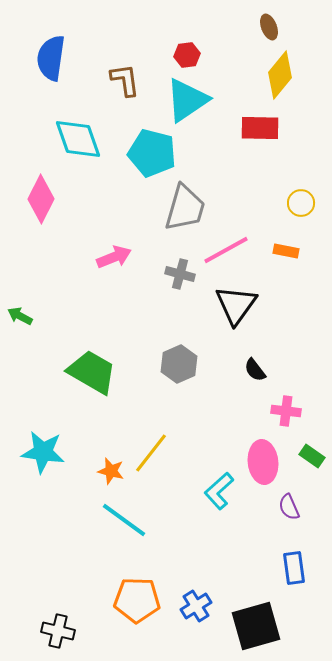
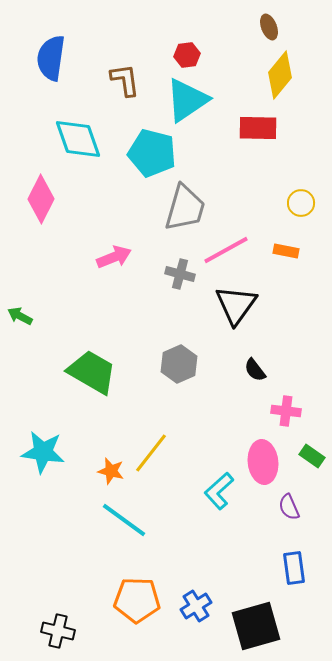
red rectangle: moved 2 px left
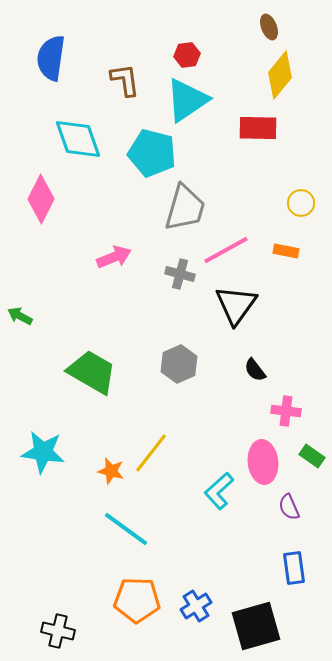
cyan line: moved 2 px right, 9 px down
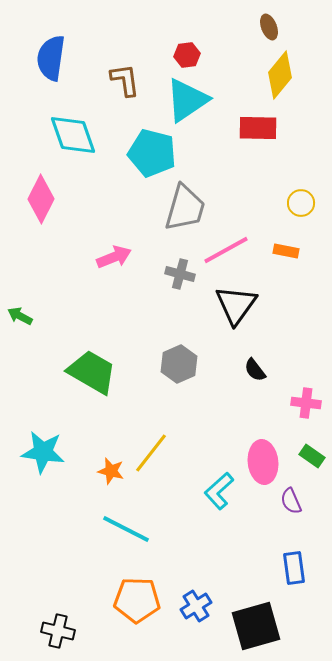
cyan diamond: moved 5 px left, 4 px up
pink cross: moved 20 px right, 8 px up
purple semicircle: moved 2 px right, 6 px up
cyan line: rotated 9 degrees counterclockwise
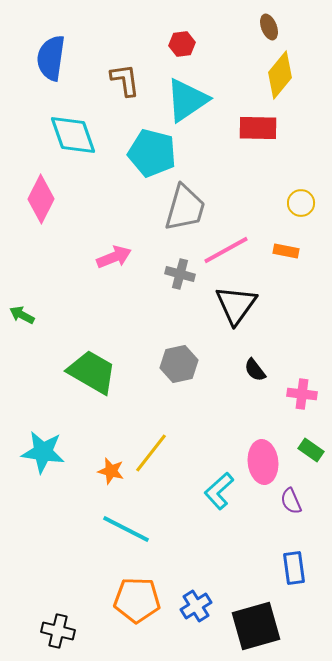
red hexagon: moved 5 px left, 11 px up
green arrow: moved 2 px right, 1 px up
gray hexagon: rotated 12 degrees clockwise
pink cross: moved 4 px left, 9 px up
green rectangle: moved 1 px left, 6 px up
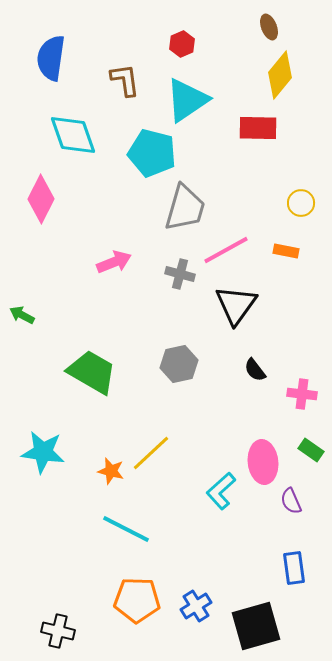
red hexagon: rotated 15 degrees counterclockwise
pink arrow: moved 5 px down
yellow line: rotated 9 degrees clockwise
cyan L-shape: moved 2 px right
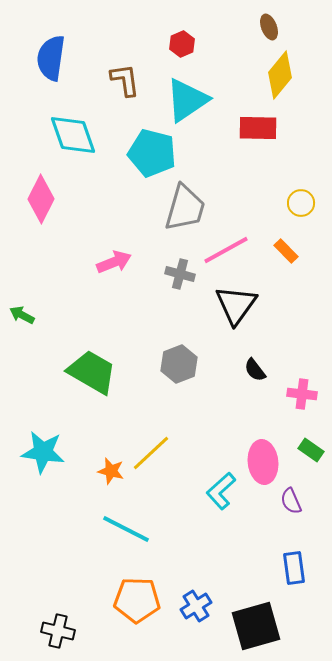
orange rectangle: rotated 35 degrees clockwise
gray hexagon: rotated 9 degrees counterclockwise
